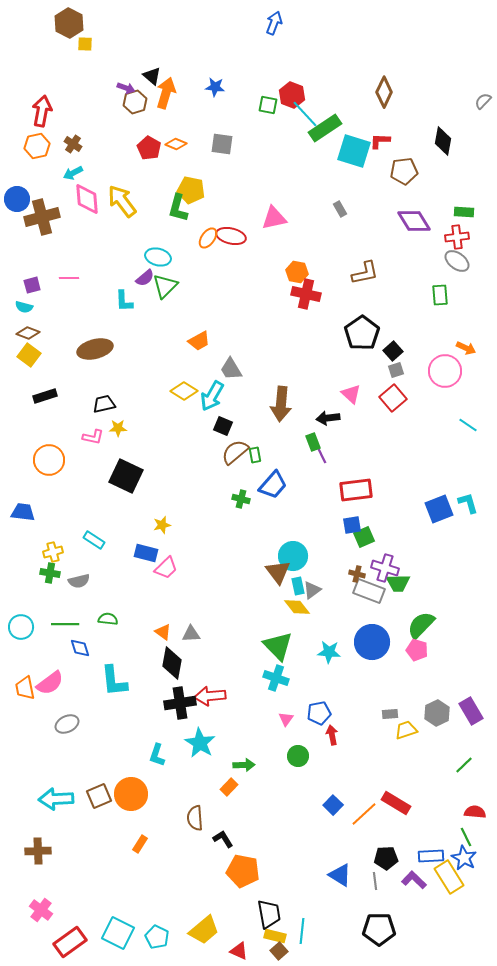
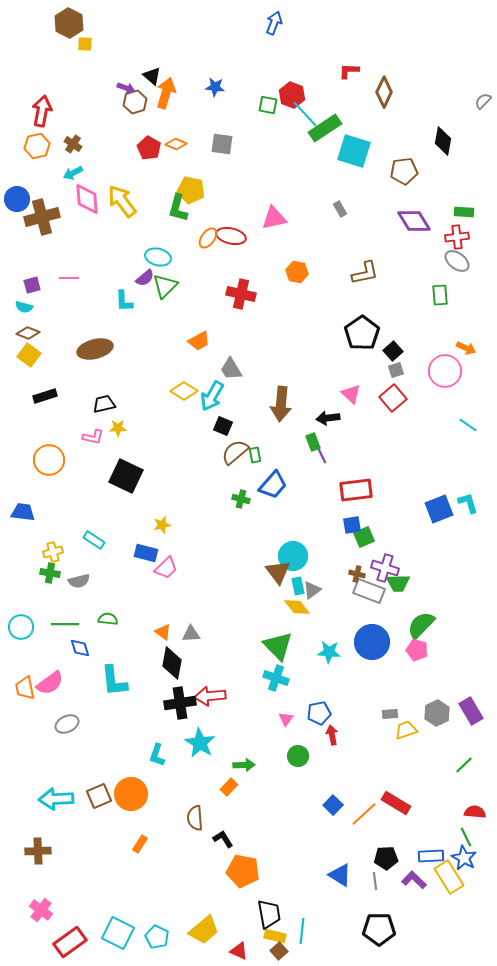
red L-shape at (380, 141): moved 31 px left, 70 px up
red cross at (306, 294): moved 65 px left
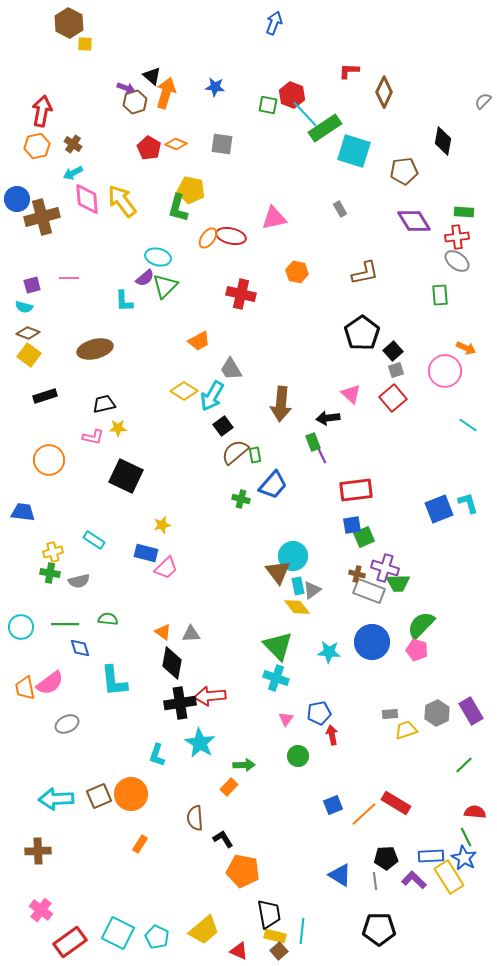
black square at (223, 426): rotated 30 degrees clockwise
blue square at (333, 805): rotated 24 degrees clockwise
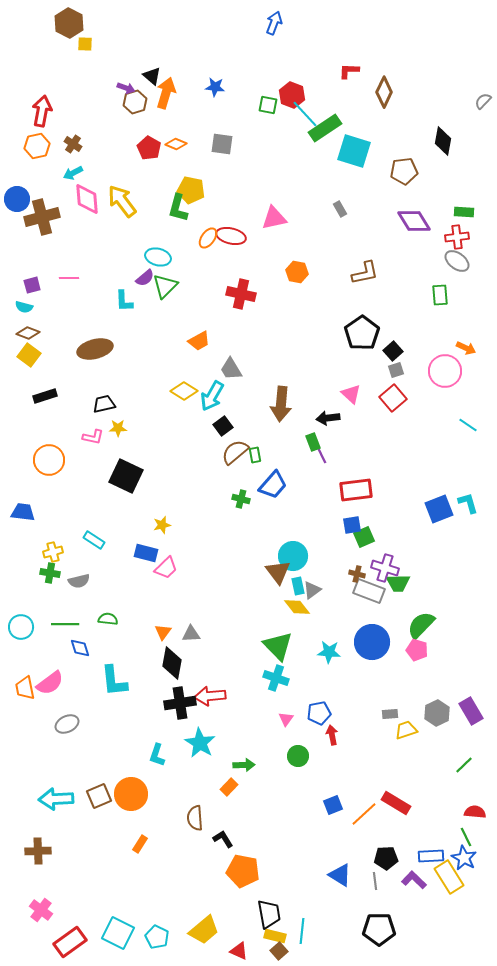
orange triangle at (163, 632): rotated 30 degrees clockwise
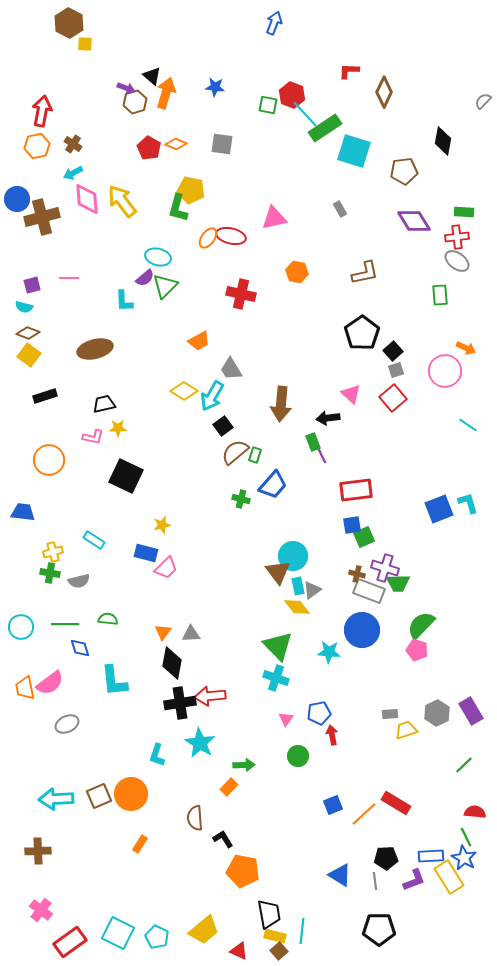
green rectangle at (255, 455): rotated 28 degrees clockwise
blue circle at (372, 642): moved 10 px left, 12 px up
purple L-shape at (414, 880): rotated 115 degrees clockwise
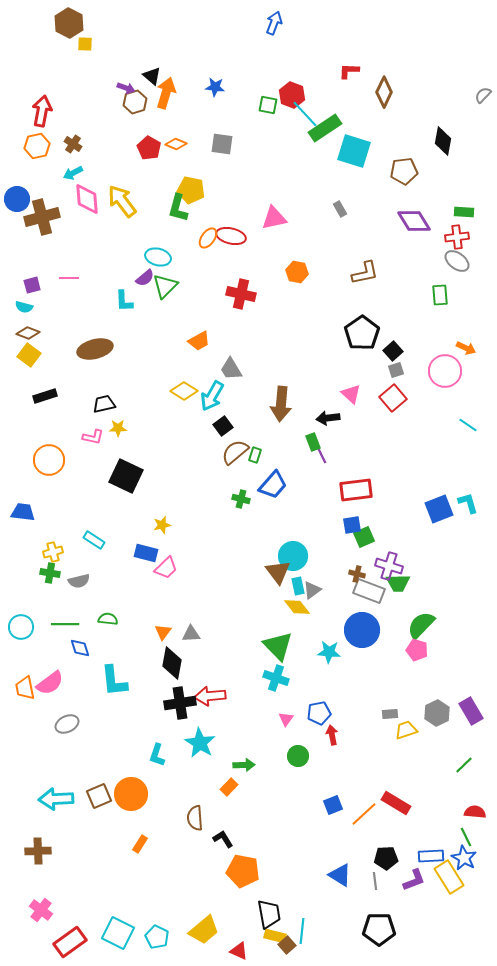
gray semicircle at (483, 101): moved 6 px up
purple cross at (385, 568): moved 4 px right, 2 px up
brown square at (279, 951): moved 8 px right, 6 px up
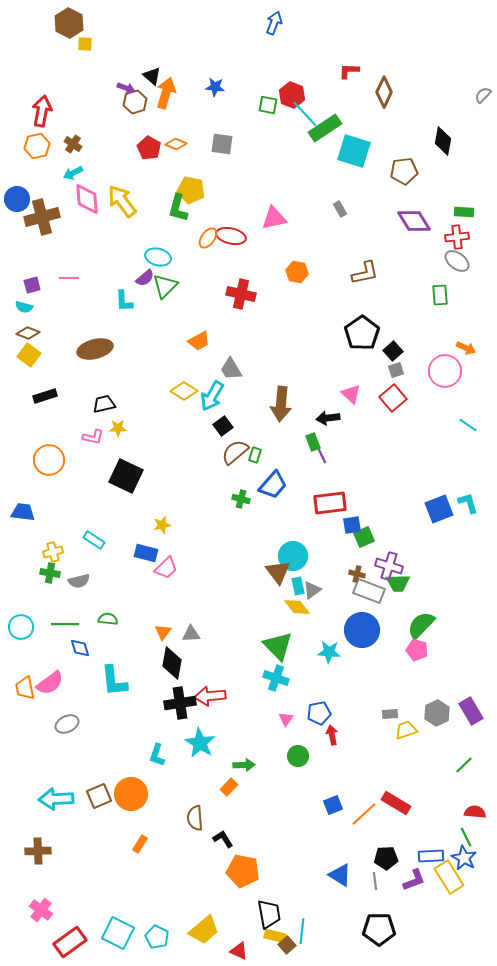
red rectangle at (356, 490): moved 26 px left, 13 px down
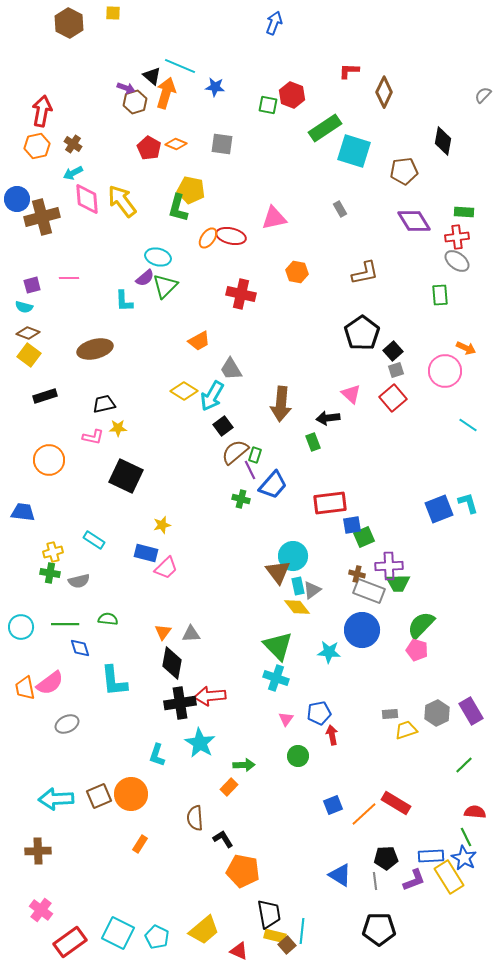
yellow square at (85, 44): moved 28 px right, 31 px up
cyan line at (305, 114): moved 125 px left, 48 px up; rotated 24 degrees counterclockwise
purple line at (321, 454): moved 71 px left, 16 px down
purple cross at (389, 566): rotated 20 degrees counterclockwise
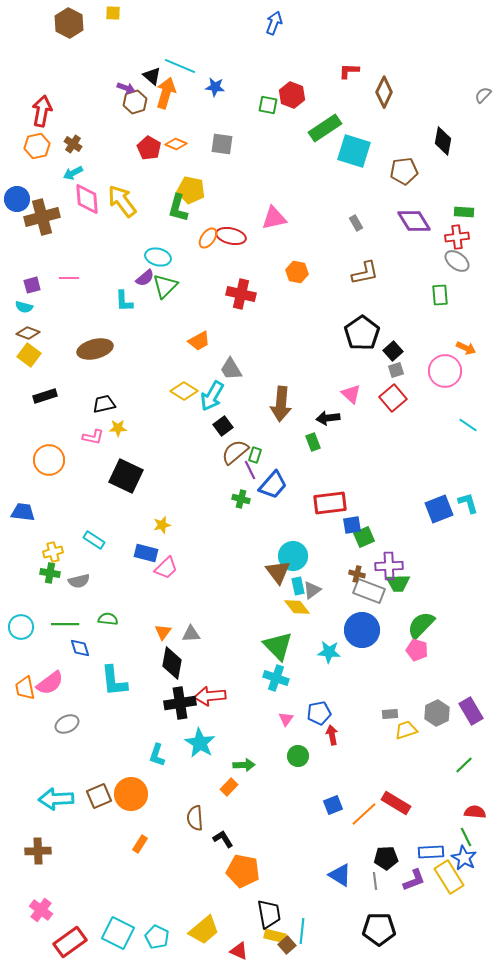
gray rectangle at (340, 209): moved 16 px right, 14 px down
blue rectangle at (431, 856): moved 4 px up
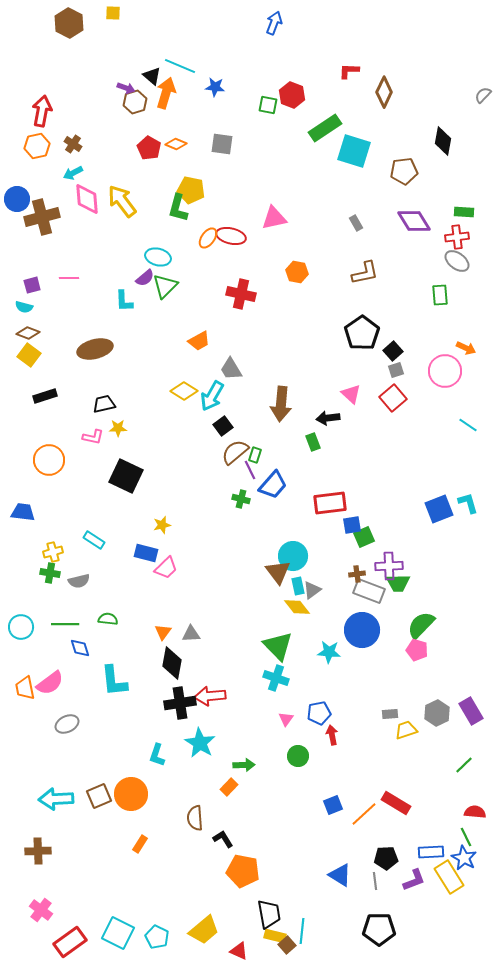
brown cross at (357, 574): rotated 21 degrees counterclockwise
